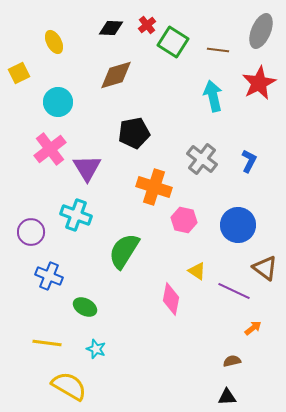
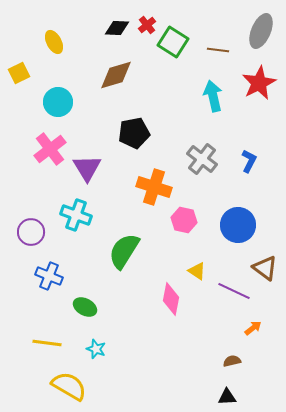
black diamond: moved 6 px right
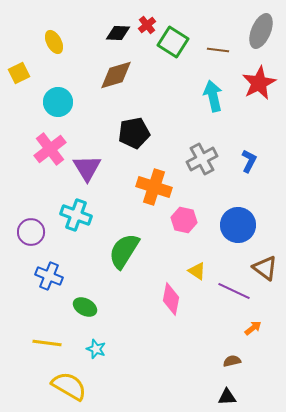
black diamond: moved 1 px right, 5 px down
gray cross: rotated 24 degrees clockwise
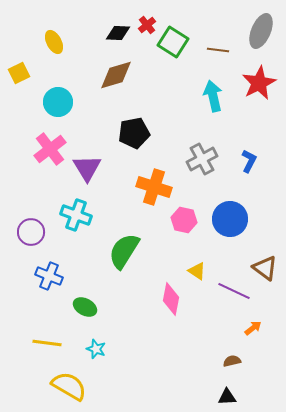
blue circle: moved 8 px left, 6 px up
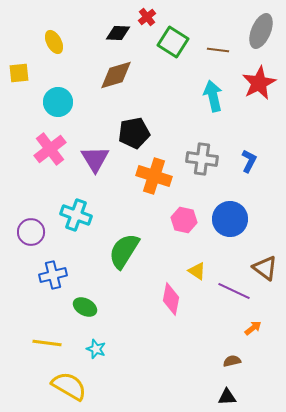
red cross: moved 8 px up
yellow square: rotated 20 degrees clockwise
gray cross: rotated 36 degrees clockwise
purple triangle: moved 8 px right, 9 px up
orange cross: moved 11 px up
blue cross: moved 4 px right, 1 px up; rotated 36 degrees counterclockwise
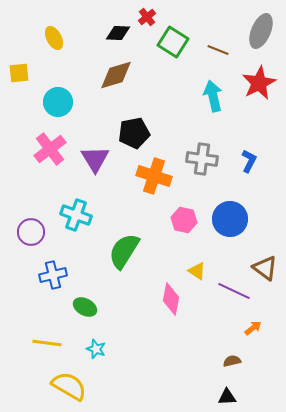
yellow ellipse: moved 4 px up
brown line: rotated 15 degrees clockwise
